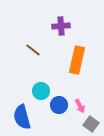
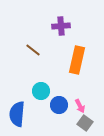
blue semicircle: moved 5 px left, 3 px up; rotated 20 degrees clockwise
gray square: moved 6 px left, 1 px up
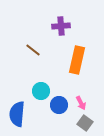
pink arrow: moved 1 px right, 3 px up
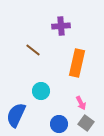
orange rectangle: moved 3 px down
blue circle: moved 19 px down
blue semicircle: moved 1 px left, 1 px down; rotated 20 degrees clockwise
gray square: moved 1 px right
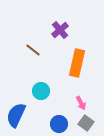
purple cross: moved 1 px left, 4 px down; rotated 36 degrees counterclockwise
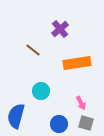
purple cross: moved 1 px up
orange rectangle: rotated 68 degrees clockwise
blue semicircle: moved 1 px down; rotated 10 degrees counterclockwise
gray square: rotated 21 degrees counterclockwise
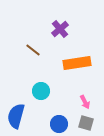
pink arrow: moved 4 px right, 1 px up
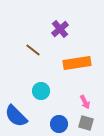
blue semicircle: rotated 60 degrees counterclockwise
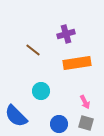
purple cross: moved 6 px right, 5 px down; rotated 24 degrees clockwise
